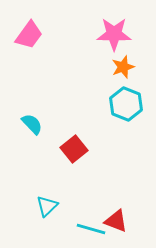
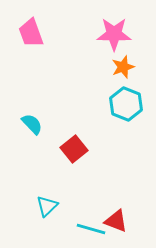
pink trapezoid: moved 2 px right, 2 px up; rotated 124 degrees clockwise
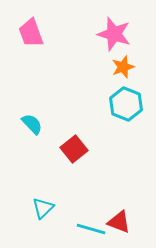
pink star: rotated 16 degrees clockwise
cyan triangle: moved 4 px left, 2 px down
red triangle: moved 3 px right, 1 px down
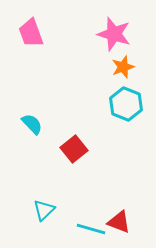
cyan triangle: moved 1 px right, 2 px down
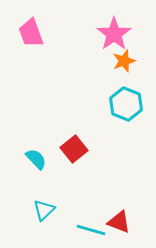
pink star: rotated 20 degrees clockwise
orange star: moved 1 px right, 6 px up
cyan semicircle: moved 4 px right, 35 px down
cyan line: moved 1 px down
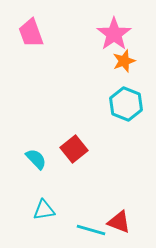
cyan triangle: rotated 35 degrees clockwise
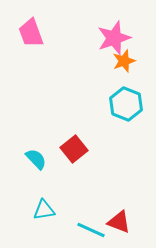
pink star: moved 4 px down; rotated 16 degrees clockwise
cyan line: rotated 8 degrees clockwise
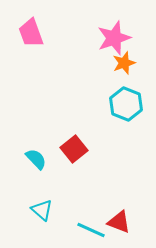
orange star: moved 2 px down
cyan triangle: moved 2 px left; rotated 50 degrees clockwise
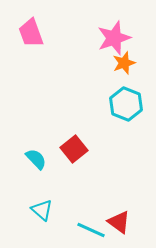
red triangle: rotated 15 degrees clockwise
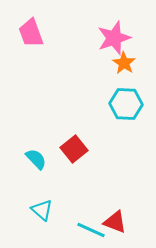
orange star: rotated 20 degrees counterclockwise
cyan hexagon: rotated 20 degrees counterclockwise
red triangle: moved 4 px left; rotated 15 degrees counterclockwise
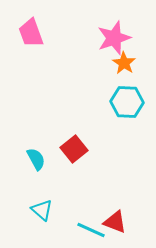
cyan hexagon: moved 1 px right, 2 px up
cyan semicircle: rotated 15 degrees clockwise
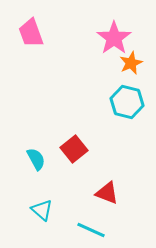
pink star: rotated 16 degrees counterclockwise
orange star: moved 7 px right; rotated 15 degrees clockwise
cyan hexagon: rotated 12 degrees clockwise
red triangle: moved 8 px left, 29 px up
